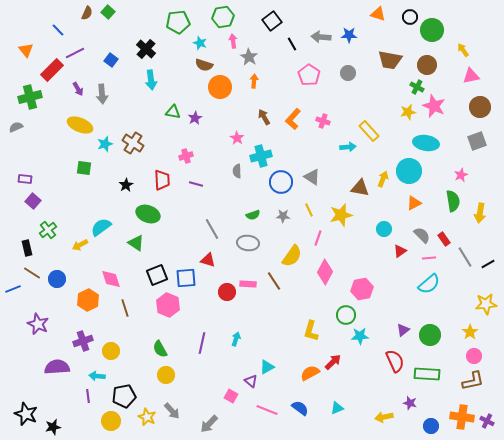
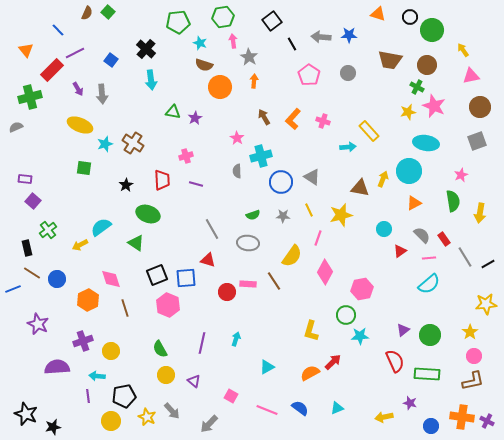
purple triangle at (251, 381): moved 57 px left
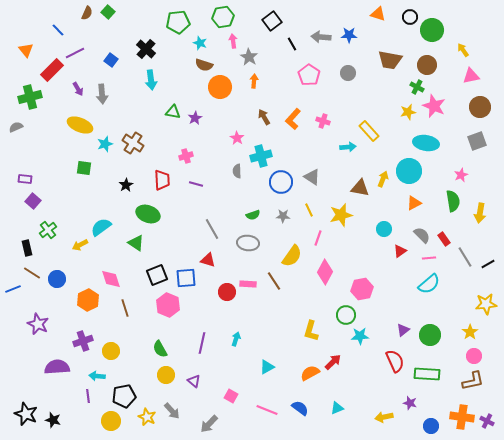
black star at (53, 427): moved 7 px up; rotated 28 degrees clockwise
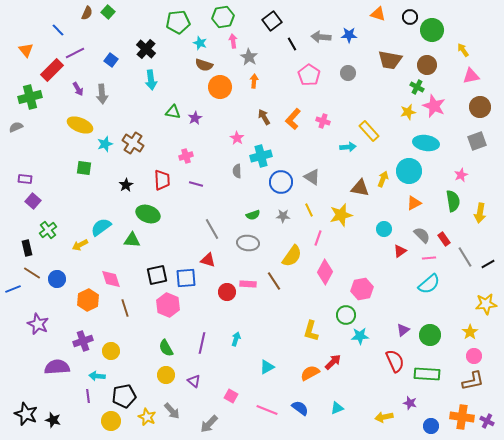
green triangle at (136, 243): moved 4 px left, 3 px up; rotated 30 degrees counterclockwise
black square at (157, 275): rotated 10 degrees clockwise
green semicircle at (160, 349): moved 6 px right, 1 px up
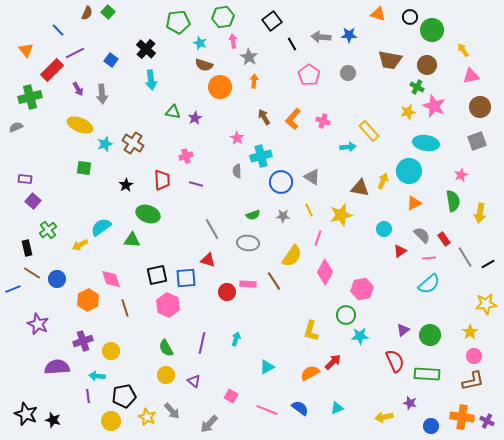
yellow arrow at (383, 179): moved 2 px down
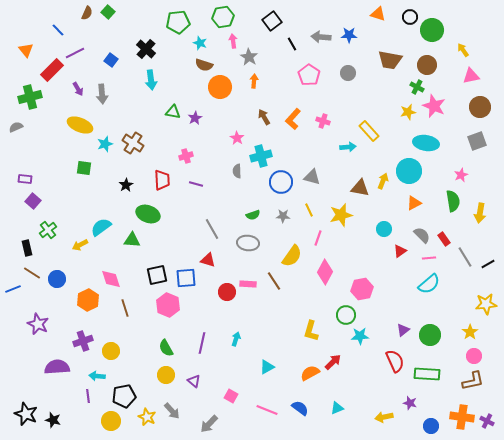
gray triangle at (312, 177): rotated 18 degrees counterclockwise
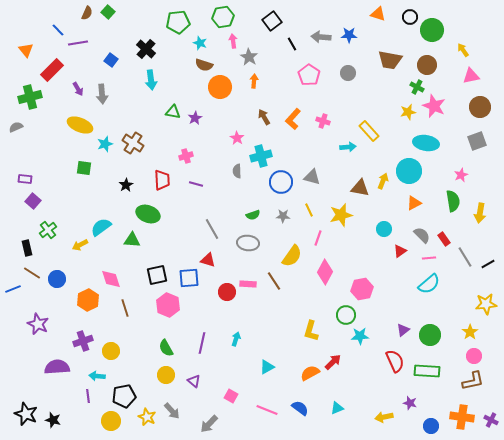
purple line at (75, 53): moved 3 px right, 10 px up; rotated 18 degrees clockwise
blue square at (186, 278): moved 3 px right
green rectangle at (427, 374): moved 3 px up
purple cross at (487, 421): moved 4 px right, 1 px up
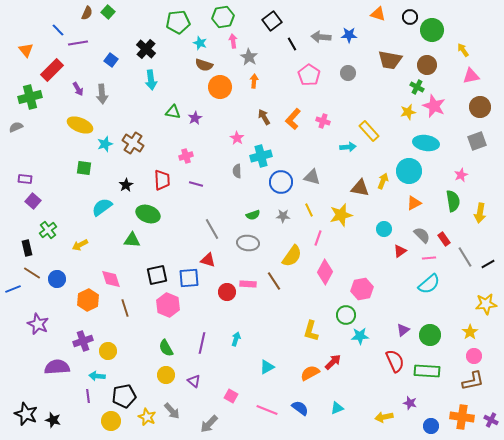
cyan semicircle at (101, 227): moved 1 px right, 20 px up
yellow circle at (111, 351): moved 3 px left
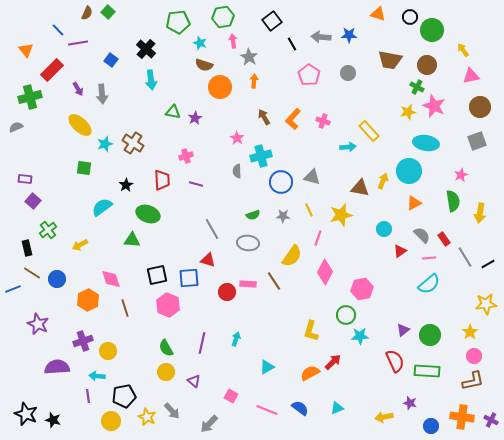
yellow ellipse at (80, 125): rotated 20 degrees clockwise
yellow circle at (166, 375): moved 3 px up
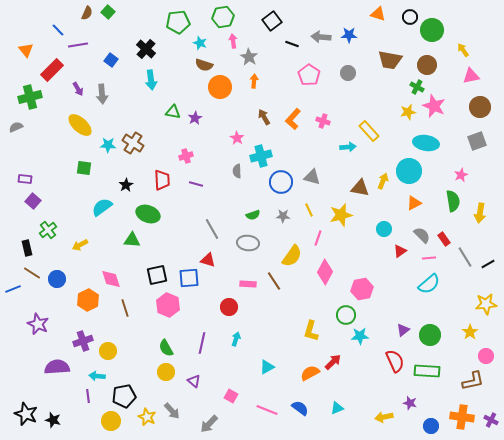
purple line at (78, 43): moved 2 px down
black line at (292, 44): rotated 40 degrees counterclockwise
cyan star at (105, 144): moved 3 px right, 1 px down; rotated 21 degrees clockwise
red circle at (227, 292): moved 2 px right, 15 px down
pink circle at (474, 356): moved 12 px right
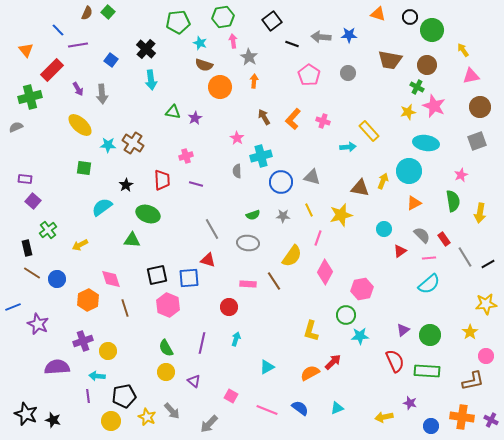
blue line at (13, 289): moved 18 px down
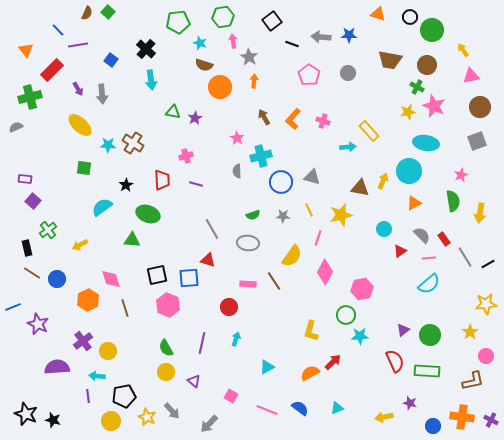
purple cross at (83, 341): rotated 18 degrees counterclockwise
blue circle at (431, 426): moved 2 px right
